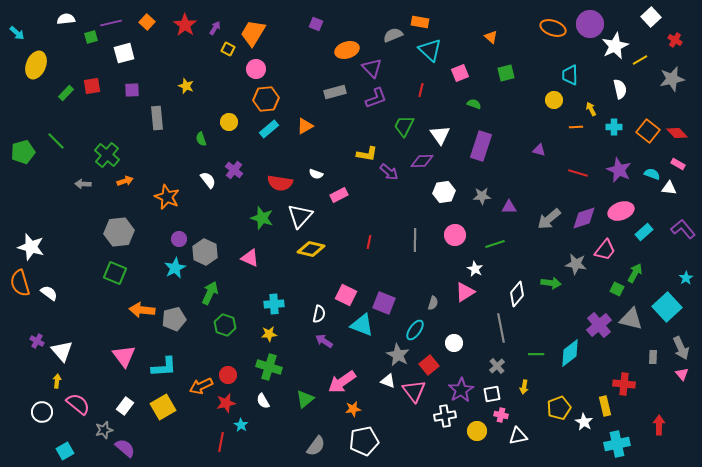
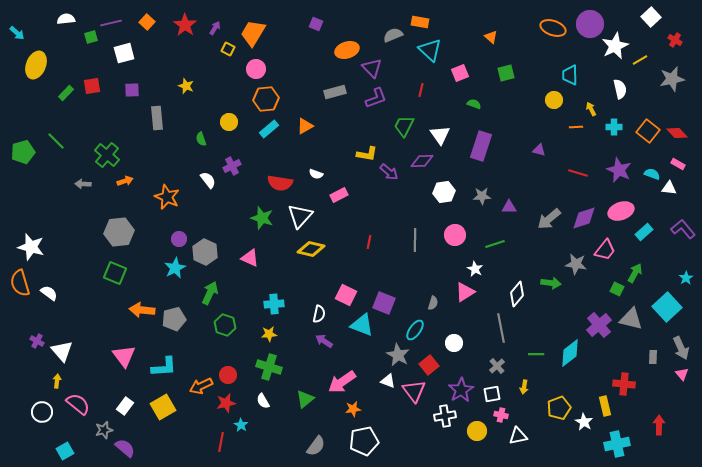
purple cross at (234, 170): moved 2 px left, 4 px up; rotated 24 degrees clockwise
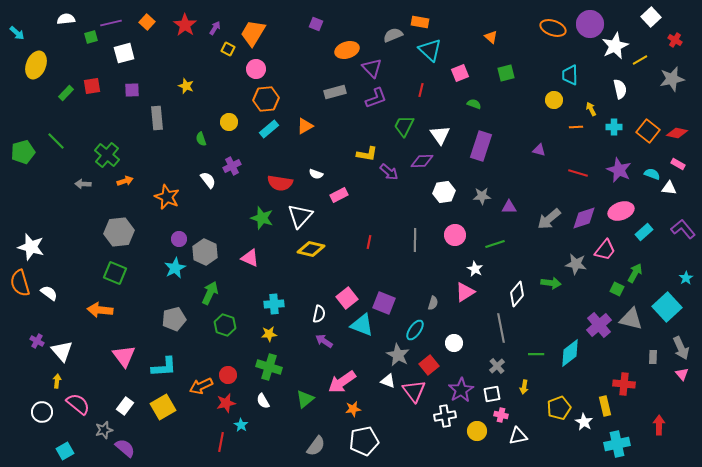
red diamond at (677, 133): rotated 35 degrees counterclockwise
pink square at (346, 295): moved 1 px right, 3 px down; rotated 25 degrees clockwise
orange arrow at (142, 310): moved 42 px left
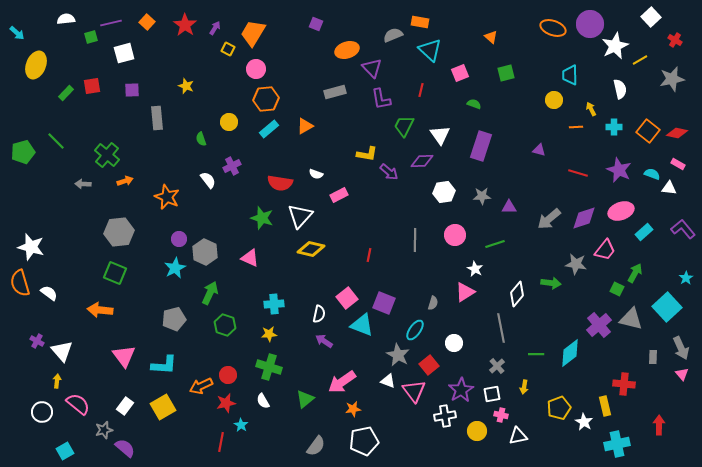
purple L-shape at (376, 98): moved 5 px right, 1 px down; rotated 100 degrees clockwise
red line at (369, 242): moved 13 px down
cyan L-shape at (164, 367): moved 2 px up; rotated 8 degrees clockwise
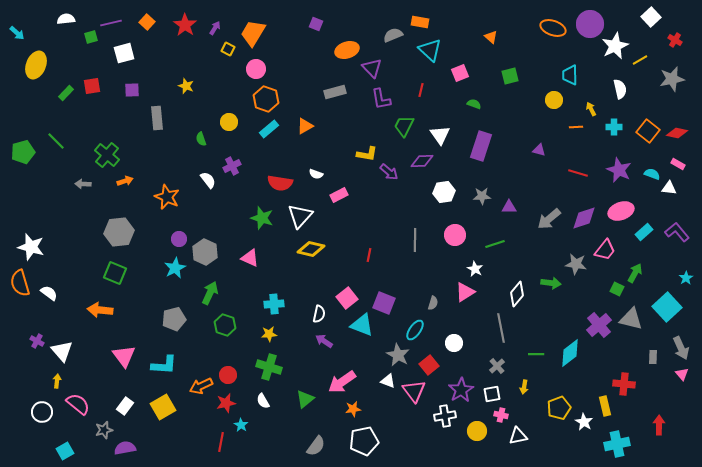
green square at (506, 73): moved 4 px right, 3 px down
orange hexagon at (266, 99): rotated 25 degrees clockwise
purple L-shape at (683, 229): moved 6 px left, 3 px down
purple semicircle at (125, 448): rotated 50 degrees counterclockwise
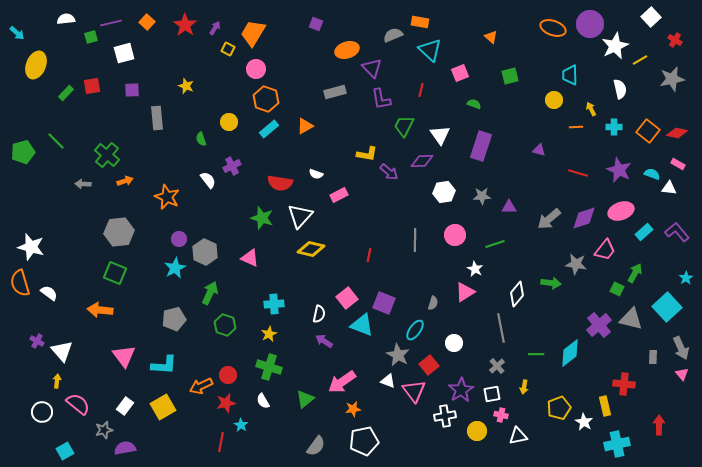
yellow star at (269, 334): rotated 21 degrees counterclockwise
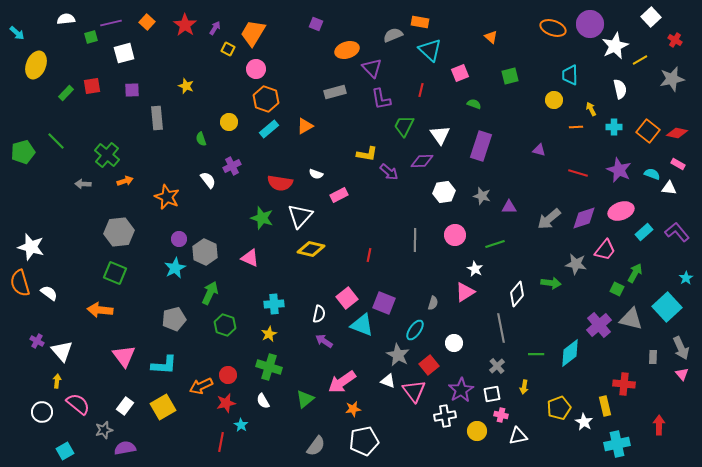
gray star at (482, 196): rotated 18 degrees clockwise
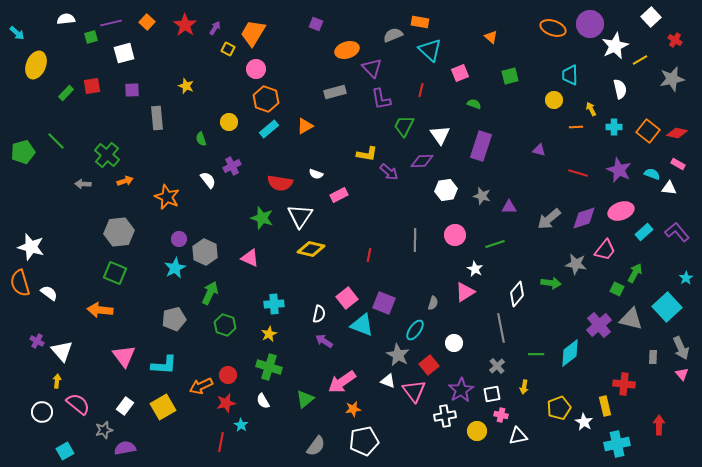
white hexagon at (444, 192): moved 2 px right, 2 px up
white triangle at (300, 216): rotated 8 degrees counterclockwise
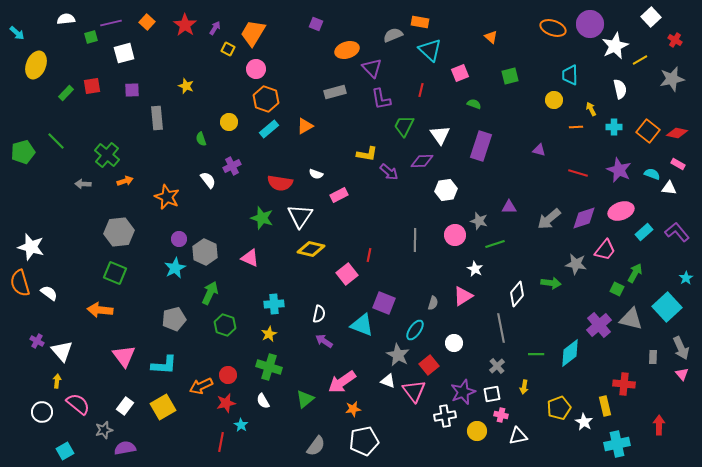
gray star at (482, 196): moved 3 px left, 25 px down
pink triangle at (465, 292): moved 2 px left, 4 px down
pink square at (347, 298): moved 24 px up
purple star at (461, 390): moved 2 px right, 2 px down; rotated 10 degrees clockwise
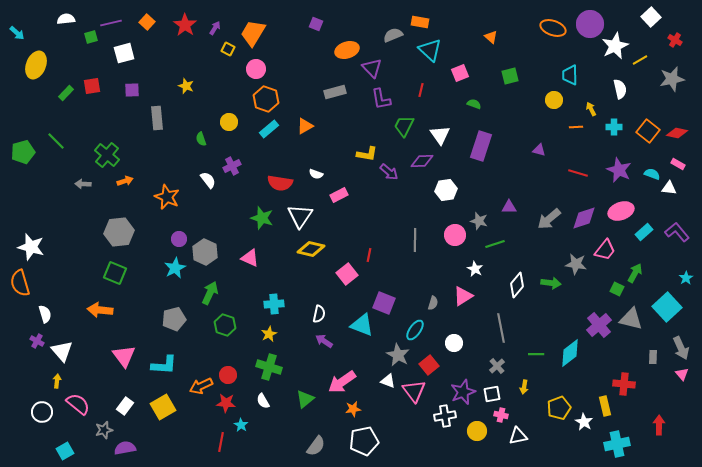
white semicircle at (49, 293): moved 4 px left, 21 px down; rotated 36 degrees clockwise
white diamond at (517, 294): moved 9 px up
red star at (226, 403): rotated 18 degrees clockwise
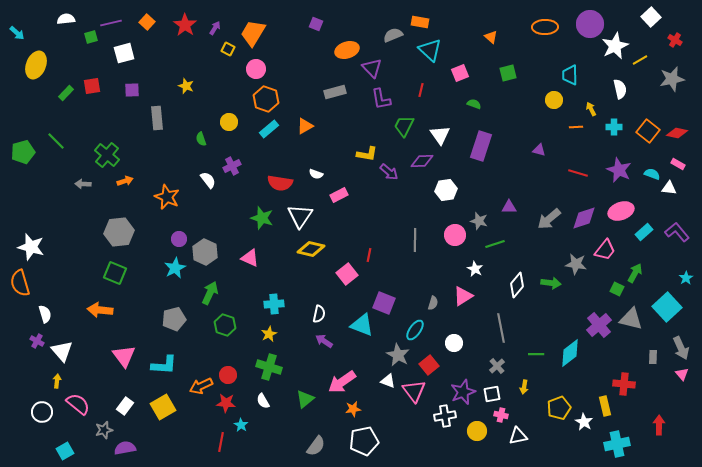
orange ellipse at (553, 28): moved 8 px left, 1 px up; rotated 20 degrees counterclockwise
green square at (510, 76): moved 2 px left, 3 px up
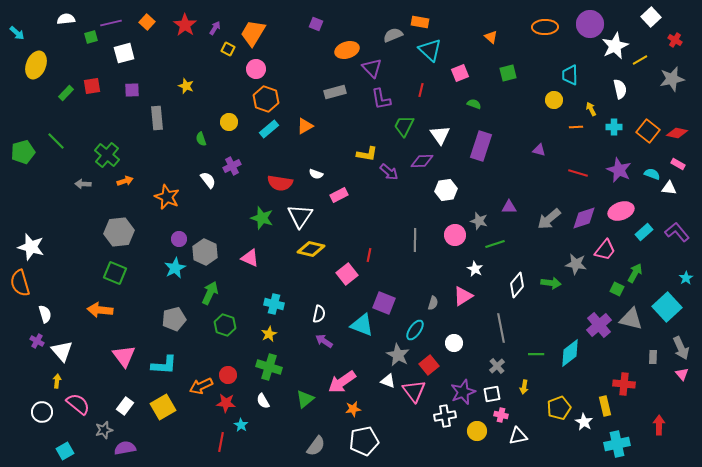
cyan cross at (274, 304): rotated 18 degrees clockwise
